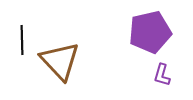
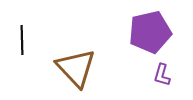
brown triangle: moved 16 px right, 7 px down
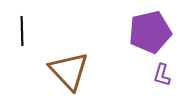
black line: moved 9 px up
brown triangle: moved 7 px left, 3 px down
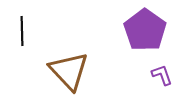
purple pentagon: moved 5 px left, 2 px up; rotated 24 degrees counterclockwise
purple L-shape: rotated 145 degrees clockwise
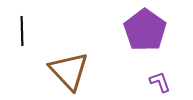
purple L-shape: moved 2 px left, 7 px down
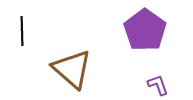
brown triangle: moved 3 px right, 2 px up; rotated 6 degrees counterclockwise
purple L-shape: moved 2 px left, 3 px down
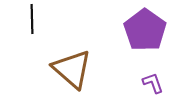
black line: moved 10 px right, 12 px up
purple L-shape: moved 5 px left, 2 px up
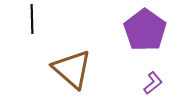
purple L-shape: rotated 70 degrees clockwise
